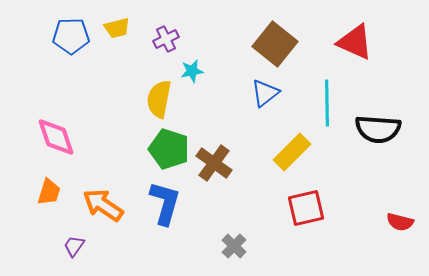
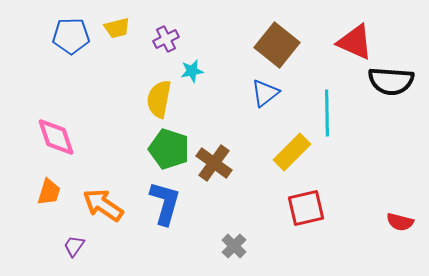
brown square: moved 2 px right, 1 px down
cyan line: moved 10 px down
black semicircle: moved 13 px right, 48 px up
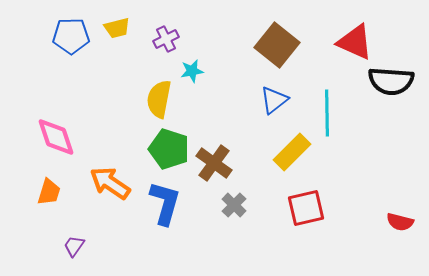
blue triangle: moved 9 px right, 7 px down
orange arrow: moved 7 px right, 22 px up
gray cross: moved 41 px up
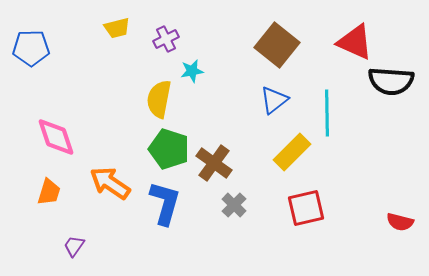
blue pentagon: moved 40 px left, 12 px down
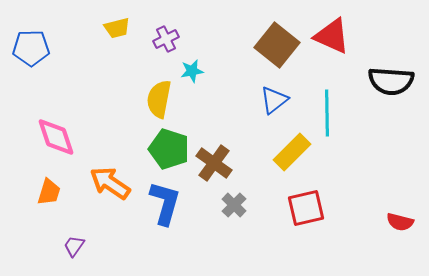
red triangle: moved 23 px left, 6 px up
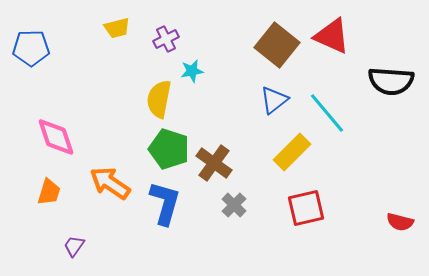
cyan line: rotated 39 degrees counterclockwise
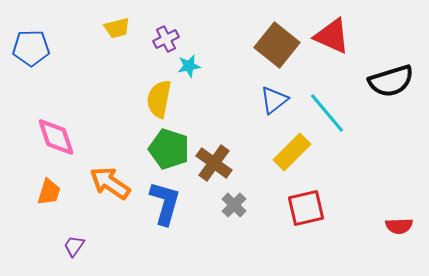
cyan star: moved 3 px left, 5 px up
black semicircle: rotated 21 degrees counterclockwise
red semicircle: moved 1 px left, 4 px down; rotated 16 degrees counterclockwise
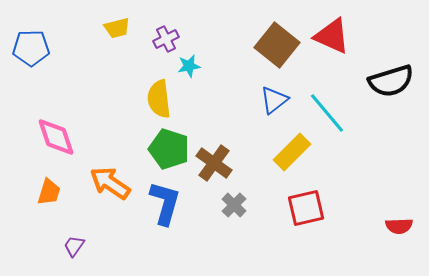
yellow semicircle: rotated 18 degrees counterclockwise
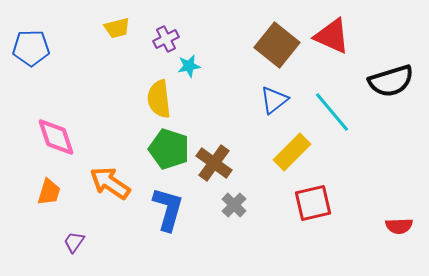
cyan line: moved 5 px right, 1 px up
blue L-shape: moved 3 px right, 6 px down
red square: moved 7 px right, 5 px up
purple trapezoid: moved 4 px up
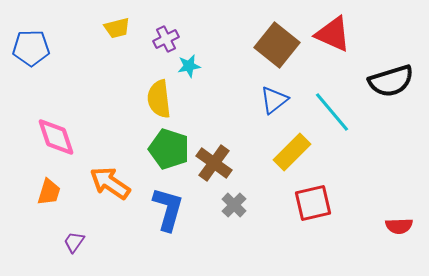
red triangle: moved 1 px right, 2 px up
